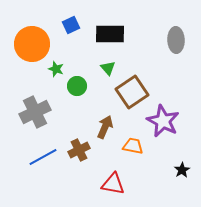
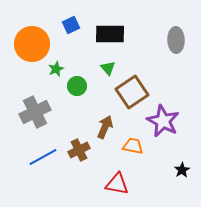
green star: rotated 28 degrees clockwise
red triangle: moved 4 px right
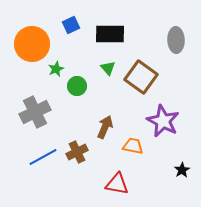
brown square: moved 9 px right, 15 px up; rotated 20 degrees counterclockwise
brown cross: moved 2 px left, 2 px down
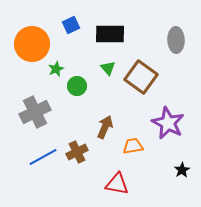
purple star: moved 5 px right, 2 px down
orange trapezoid: rotated 20 degrees counterclockwise
